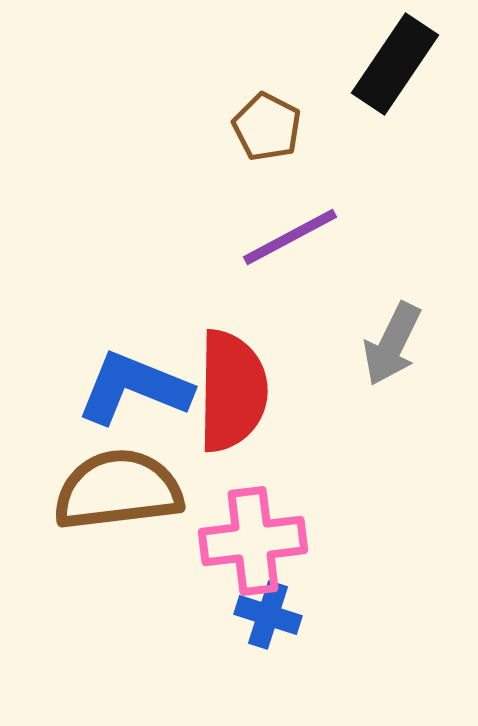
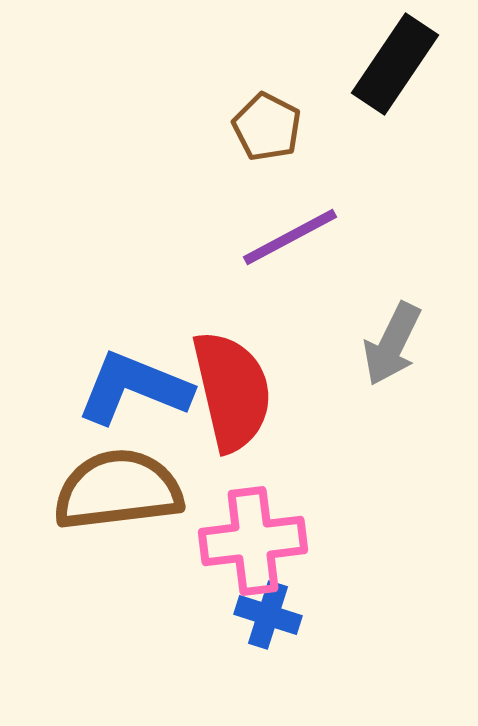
red semicircle: rotated 14 degrees counterclockwise
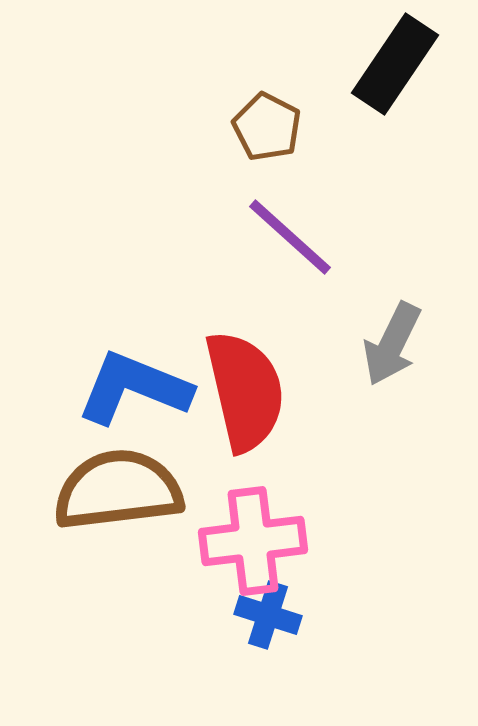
purple line: rotated 70 degrees clockwise
red semicircle: moved 13 px right
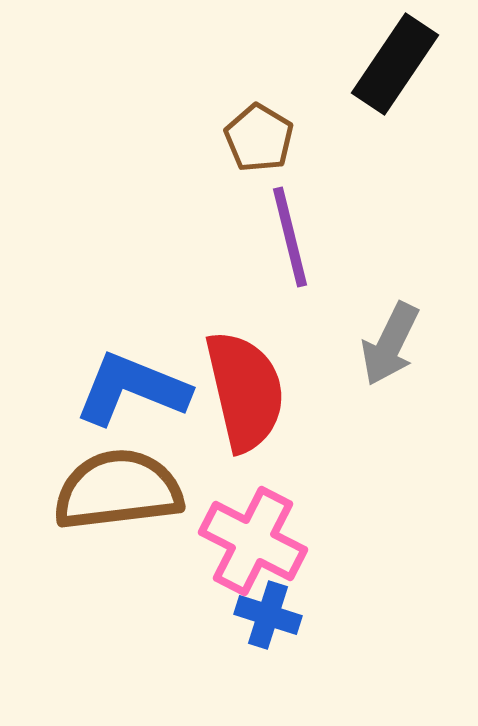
brown pentagon: moved 8 px left, 11 px down; rotated 4 degrees clockwise
purple line: rotated 34 degrees clockwise
gray arrow: moved 2 px left
blue L-shape: moved 2 px left, 1 px down
pink cross: rotated 34 degrees clockwise
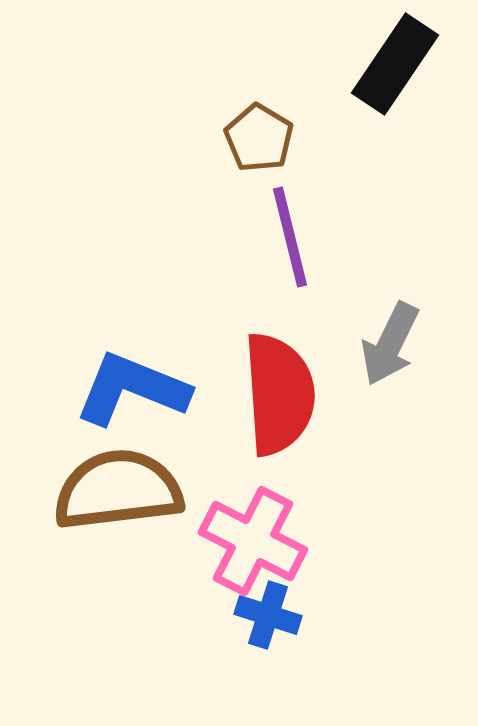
red semicircle: moved 34 px right, 3 px down; rotated 9 degrees clockwise
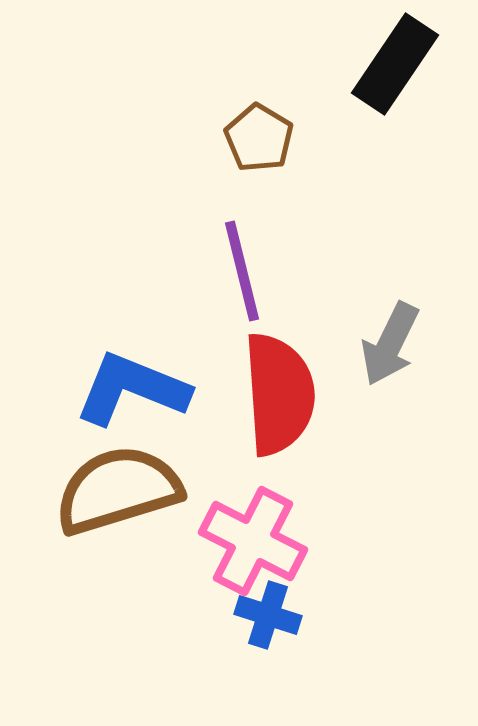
purple line: moved 48 px left, 34 px down
brown semicircle: rotated 10 degrees counterclockwise
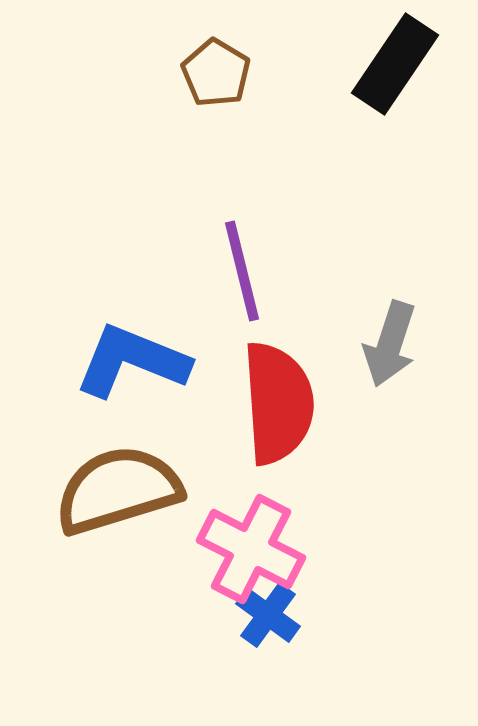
brown pentagon: moved 43 px left, 65 px up
gray arrow: rotated 8 degrees counterclockwise
blue L-shape: moved 28 px up
red semicircle: moved 1 px left, 9 px down
pink cross: moved 2 px left, 8 px down
blue cross: rotated 18 degrees clockwise
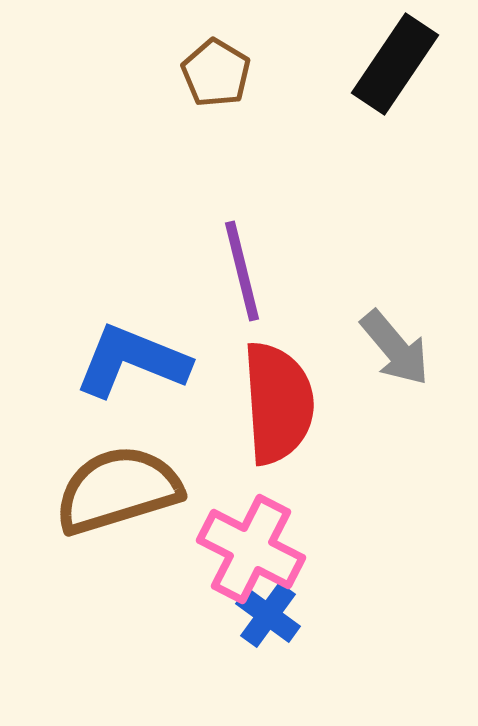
gray arrow: moved 5 px right, 4 px down; rotated 58 degrees counterclockwise
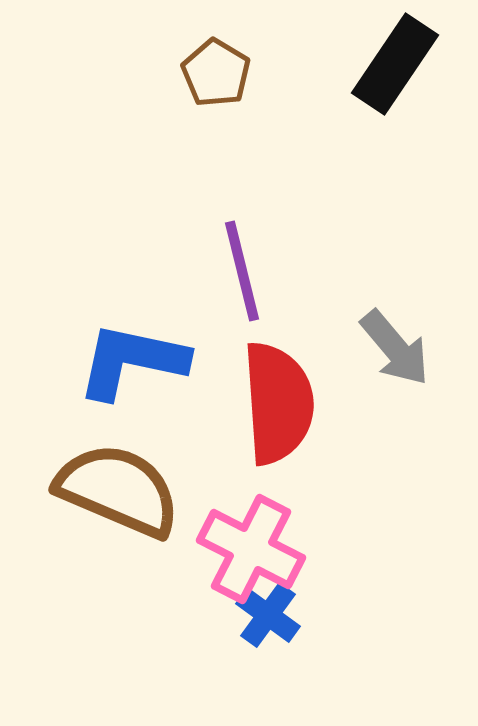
blue L-shape: rotated 10 degrees counterclockwise
brown semicircle: rotated 40 degrees clockwise
